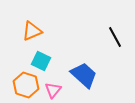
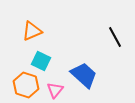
pink triangle: moved 2 px right
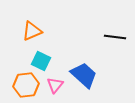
black line: rotated 55 degrees counterclockwise
orange hexagon: rotated 25 degrees counterclockwise
pink triangle: moved 5 px up
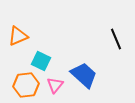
orange triangle: moved 14 px left, 5 px down
black line: moved 1 px right, 2 px down; rotated 60 degrees clockwise
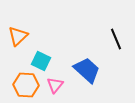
orange triangle: rotated 20 degrees counterclockwise
blue trapezoid: moved 3 px right, 5 px up
orange hexagon: rotated 10 degrees clockwise
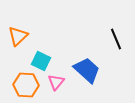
pink triangle: moved 1 px right, 3 px up
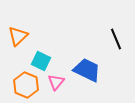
blue trapezoid: rotated 16 degrees counterclockwise
orange hexagon: rotated 20 degrees clockwise
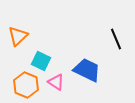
pink triangle: rotated 36 degrees counterclockwise
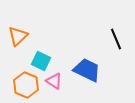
pink triangle: moved 2 px left, 1 px up
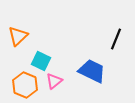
black line: rotated 45 degrees clockwise
blue trapezoid: moved 5 px right, 1 px down
pink triangle: rotated 48 degrees clockwise
orange hexagon: moved 1 px left
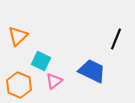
orange hexagon: moved 6 px left
